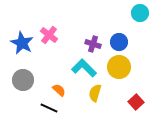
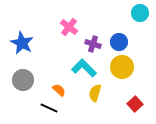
pink cross: moved 20 px right, 8 px up
yellow circle: moved 3 px right
red square: moved 1 px left, 2 px down
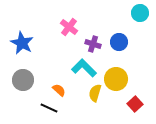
yellow circle: moved 6 px left, 12 px down
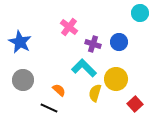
blue star: moved 2 px left, 1 px up
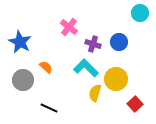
cyan L-shape: moved 2 px right
orange semicircle: moved 13 px left, 23 px up
